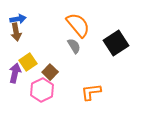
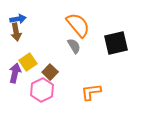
black square: rotated 20 degrees clockwise
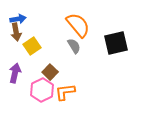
yellow square: moved 4 px right, 16 px up
orange L-shape: moved 26 px left
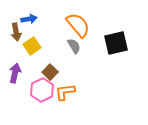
blue arrow: moved 11 px right
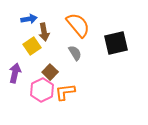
brown arrow: moved 28 px right
gray semicircle: moved 1 px right, 7 px down
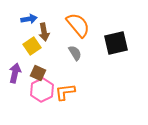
brown square: moved 12 px left, 1 px down; rotated 21 degrees counterclockwise
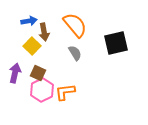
blue arrow: moved 2 px down
orange semicircle: moved 3 px left
yellow square: rotated 12 degrees counterclockwise
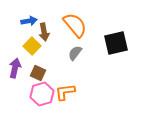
gray semicircle: rotated 112 degrees counterclockwise
purple arrow: moved 5 px up
pink hexagon: moved 4 px down; rotated 10 degrees clockwise
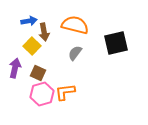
orange semicircle: rotated 36 degrees counterclockwise
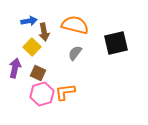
yellow square: moved 1 px down
